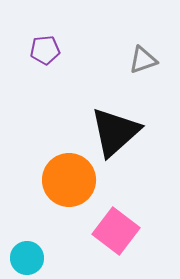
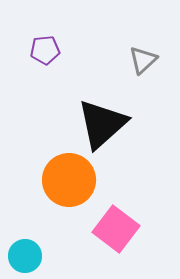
gray triangle: rotated 24 degrees counterclockwise
black triangle: moved 13 px left, 8 px up
pink square: moved 2 px up
cyan circle: moved 2 px left, 2 px up
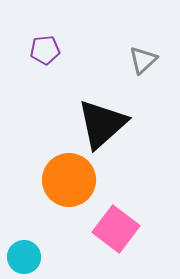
cyan circle: moved 1 px left, 1 px down
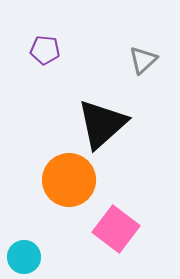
purple pentagon: rotated 12 degrees clockwise
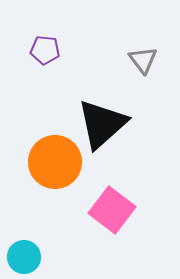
gray triangle: rotated 24 degrees counterclockwise
orange circle: moved 14 px left, 18 px up
pink square: moved 4 px left, 19 px up
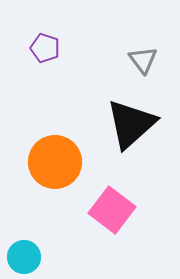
purple pentagon: moved 2 px up; rotated 12 degrees clockwise
black triangle: moved 29 px right
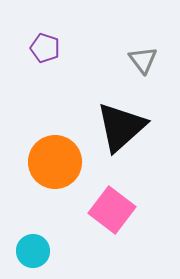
black triangle: moved 10 px left, 3 px down
cyan circle: moved 9 px right, 6 px up
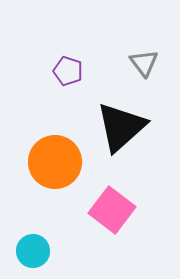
purple pentagon: moved 23 px right, 23 px down
gray triangle: moved 1 px right, 3 px down
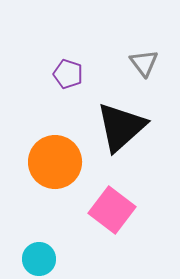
purple pentagon: moved 3 px down
cyan circle: moved 6 px right, 8 px down
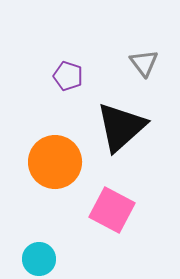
purple pentagon: moved 2 px down
pink square: rotated 9 degrees counterclockwise
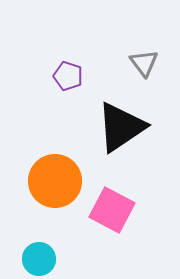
black triangle: rotated 8 degrees clockwise
orange circle: moved 19 px down
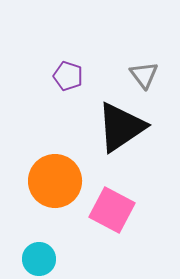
gray triangle: moved 12 px down
